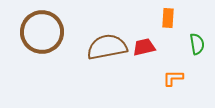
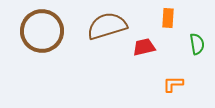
brown circle: moved 1 px up
brown semicircle: moved 21 px up; rotated 6 degrees counterclockwise
orange L-shape: moved 6 px down
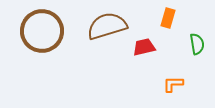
orange rectangle: rotated 12 degrees clockwise
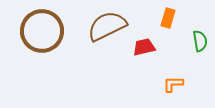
brown semicircle: rotated 9 degrees counterclockwise
green semicircle: moved 3 px right, 3 px up
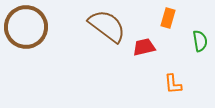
brown semicircle: rotated 63 degrees clockwise
brown circle: moved 16 px left, 4 px up
orange L-shape: rotated 95 degrees counterclockwise
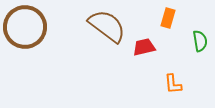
brown circle: moved 1 px left
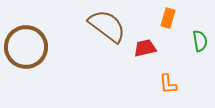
brown circle: moved 1 px right, 20 px down
red trapezoid: moved 1 px right, 1 px down
orange L-shape: moved 5 px left
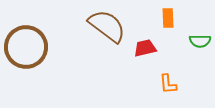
orange rectangle: rotated 18 degrees counterclockwise
green semicircle: rotated 100 degrees clockwise
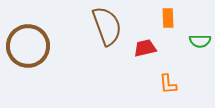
brown semicircle: rotated 33 degrees clockwise
brown circle: moved 2 px right, 1 px up
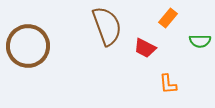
orange rectangle: rotated 42 degrees clockwise
red trapezoid: rotated 140 degrees counterclockwise
